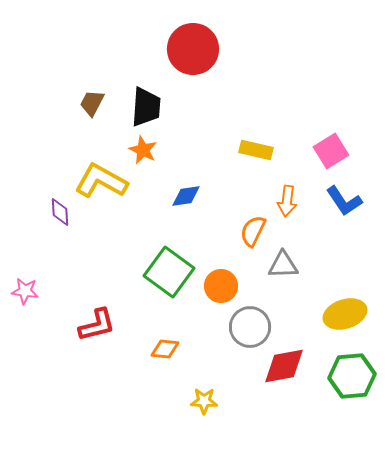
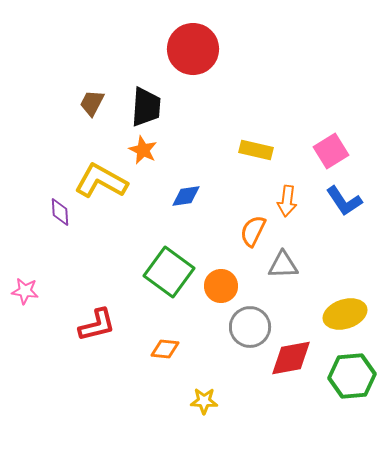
red diamond: moved 7 px right, 8 px up
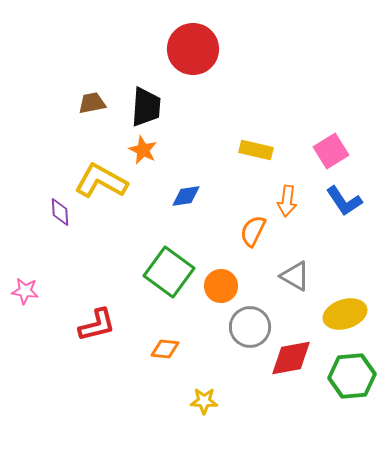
brown trapezoid: rotated 52 degrees clockwise
gray triangle: moved 12 px right, 11 px down; rotated 32 degrees clockwise
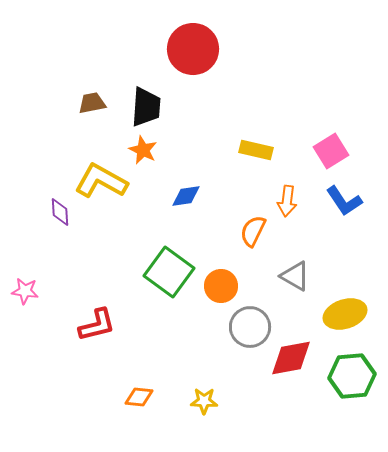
orange diamond: moved 26 px left, 48 px down
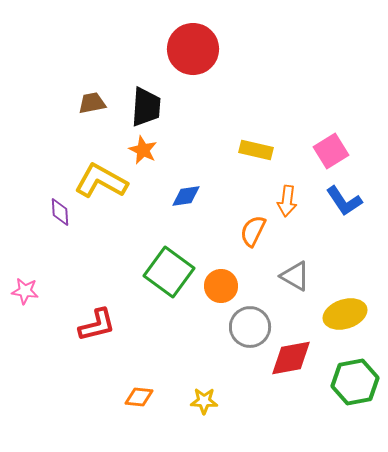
green hexagon: moved 3 px right, 6 px down; rotated 6 degrees counterclockwise
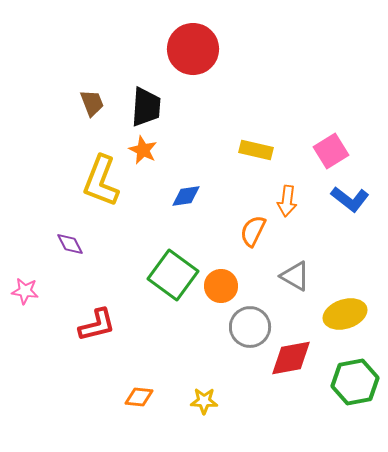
brown trapezoid: rotated 80 degrees clockwise
yellow L-shape: rotated 98 degrees counterclockwise
blue L-shape: moved 6 px right, 2 px up; rotated 18 degrees counterclockwise
purple diamond: moved 10 px right, 32 px down; rotated 24 degrees counterclockwise
green square: moved 4 px right, 3 px down
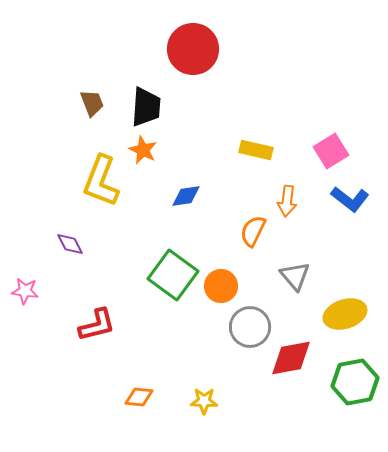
gray triangle: rotated 20 degrees clockwise
